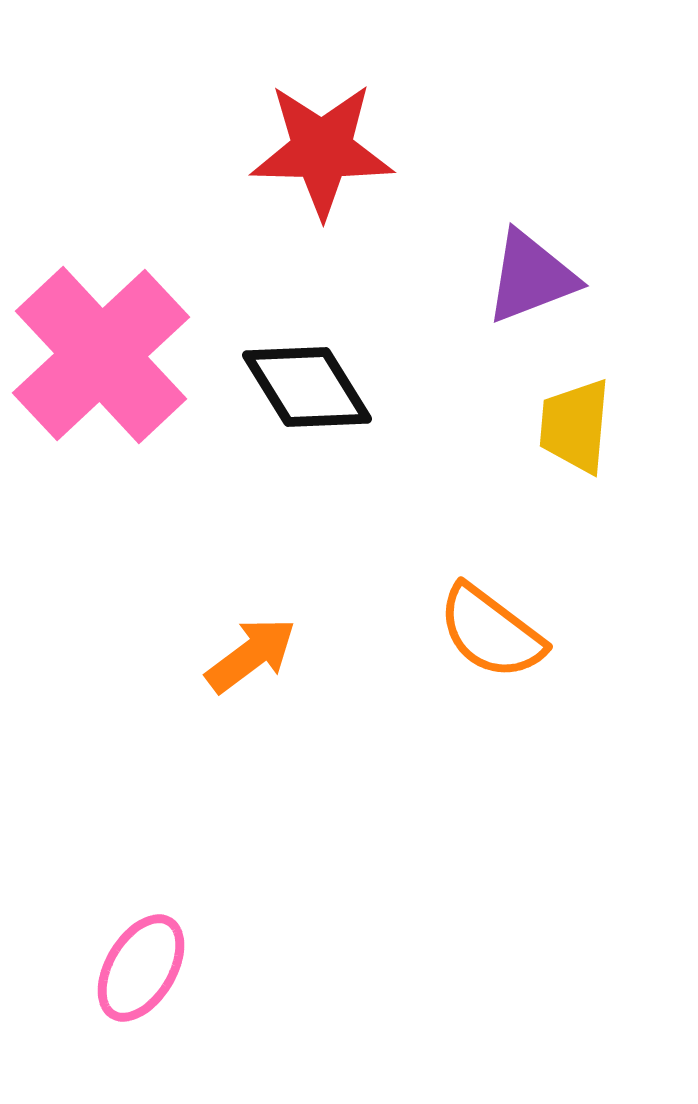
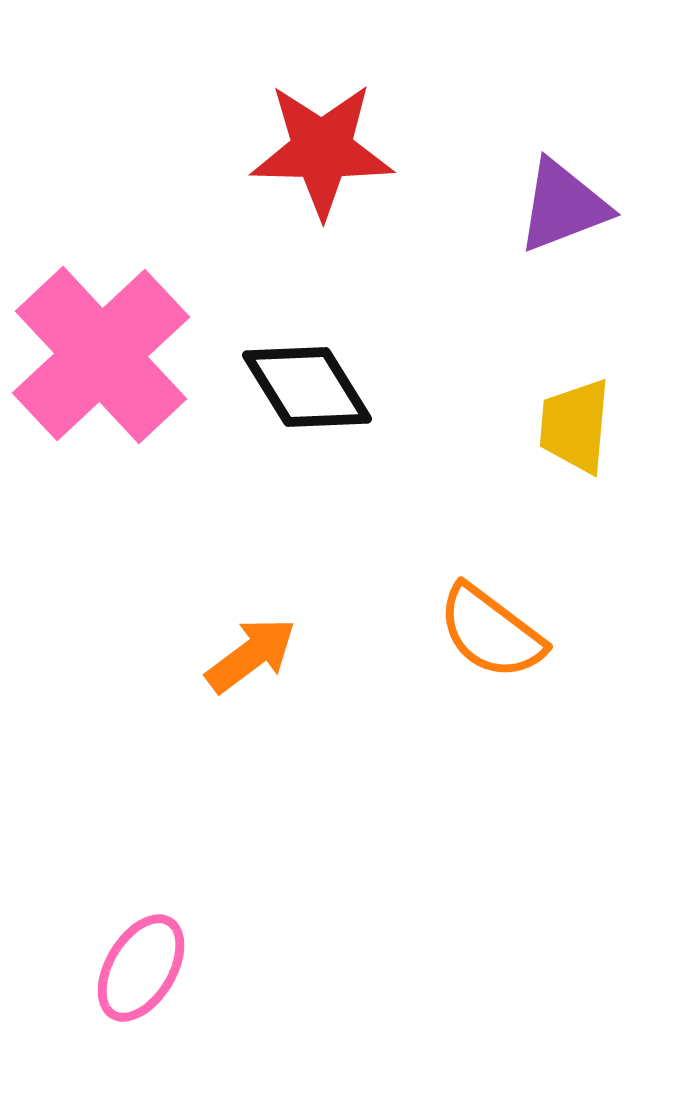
purple triangle: moved 32 px right, 71 px up
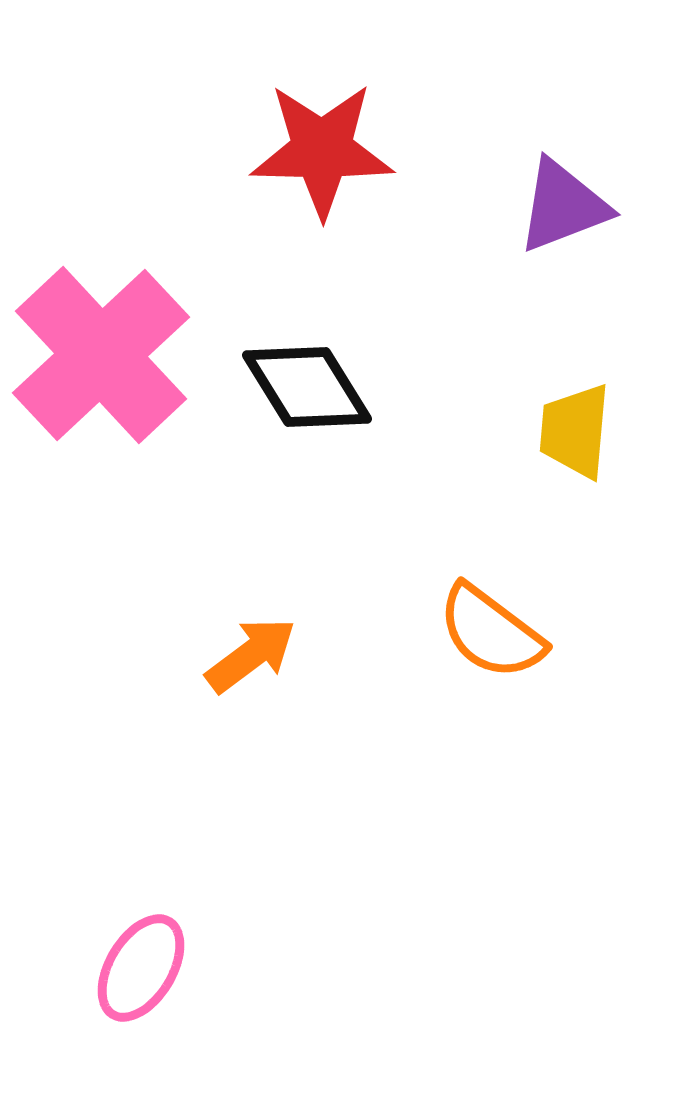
yellow trapezoid: moved 5 px down
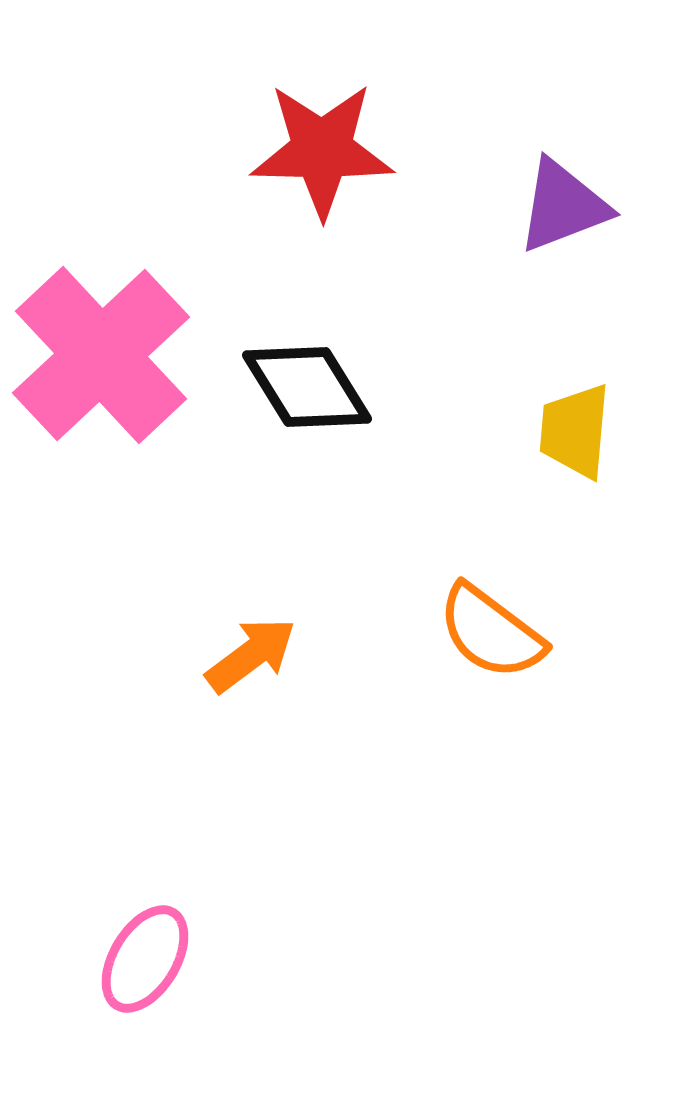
pink ellipse: moved 4 px right, 9 px up
